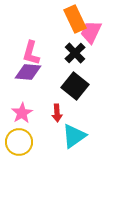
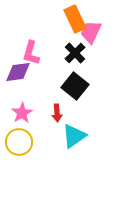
purple diamond: moved 10 px left; rotated 12 degrees counterclockwise
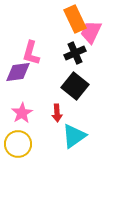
black cross: rotated 20 degrees clockwise
yellow circle: moved 1 px left, 2 px down
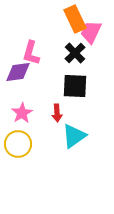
black cross: rotated 20 degrees counterclockwise
black square: rotated 36 degrees counterclockwise
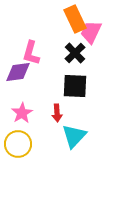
cyan triangle: rotated 12 degrees counterclockwise
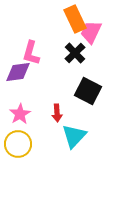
black square: moved 13 px right, 5 px down; rotated 24 degrees clockwise
pink star: moved 2 px left, 1 px down
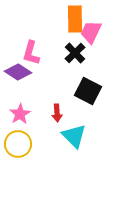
orange rectangle: rotated 24 degrees clockwise
purple diamond: rotated 40 degrees clockwise
cyan triangle: rotated 28 degrees counterclockwise
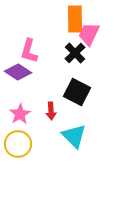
pink trapezoid: moved 2 px left, 2 px down
pink L-shape: moved 2 px left, 2 px up
black square: moved 11 px left, 1 px down
red arrow: moved 6 px left, 2 px up
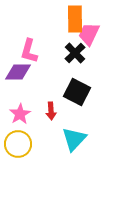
purple diamond: rotated 32 degrees counterclockwise
cyan triangle: moved 3 px down; rotated 28 degrees clockwise
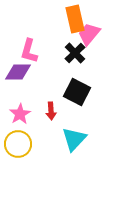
orange rectangle: rotated 12 degrees counterclockwise
pink trapezoid: rotated 15 degrees clockwise
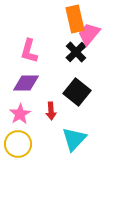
black cross: moved 1 px right, 1 px up
purple diamond: moved 8 px right, 11 px down
black square: rotated 12 degrees clockwise
